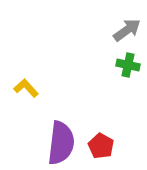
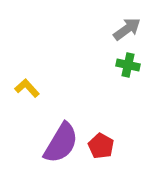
gray arrow: moved 1 px up
yellow L-shape: moved 1 px right
purple semicircle: rotated 24 degrees clockwise
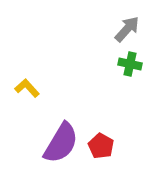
gray arrow: rotated 12 degrees counterclockwise
green cross: moved 2 px right, 1 px up
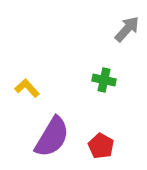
green cross: moved 26 px left, 16 px down
purple semicircle: moved 9 px left, 6 px up
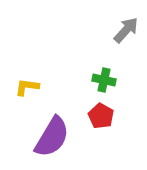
gray arrow: moved 1 px left, 1 px down
yellow L-shape: moved 1 px up; rotated 40 degrees counterclockwise
red pentagon: moved 30 px up
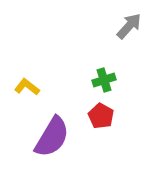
gray arrow: moved 3 px right, 4 px up
green cross: rotated 30 degrees counterclockwise
yellow L-shape: rotated 30 degrees clockwise
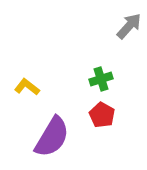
green cross: moved 3 px left, 1 px up
red pentagon: moved 1 px right, 1 px up
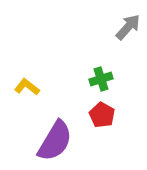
gray arrow: moved 1 px left, 1 px down
purple semicircle: moved 3 px right, 4 px down
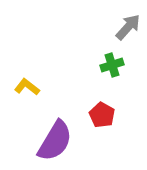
green cross: moved 11 px right, 14 px up
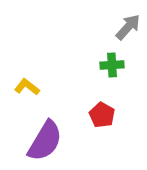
green cross: rotated 15 degrees clockwise
purple semicircle: moved 10 px left
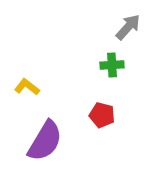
red pentagon: rotated 15 degrees counterclockwise
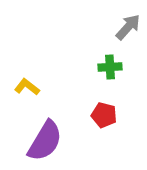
green cross: moved 2 px left, 2 px down
red pentagon: moved 2 px right
